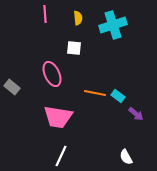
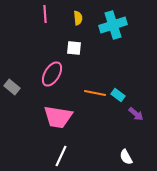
pink ellipse: rotated 55 degrees clockwise
cyan rectangle: moved 1 px up
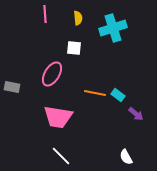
cyan cross: moved 3 px down
gray rectangle: rotated 28 degrees counterclockwise
white line: rotated 70 degrees counterclockwise
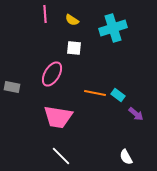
yellow semicircle: moved 6 px left, 2 px down; rotated 128 degrees clockwise
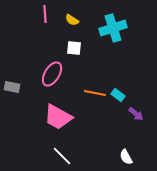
pink trapezoid: rotated 20 degrees clockwise
white line: moved 1 px right
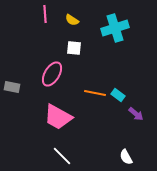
cyan cross: moved 2 px right
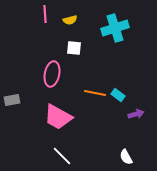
yellow semicircle: moved 2 px left; rotated 48 degrees counterclockwise
pink ellipse: rotated 20 degrees counterclockwise
gray rectangle: moved 13 px down; rotated 21 degrees counterclockwise
purple arrow: rotated 56 degrees counterclockwise
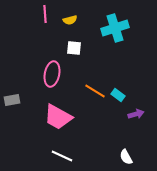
orange line: moved 2 px up; rotated 20 degrees clockwise
white line: rotated 20 degrees counterclockwise
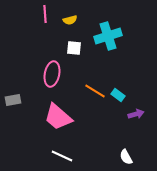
cyan cross: moved 7 px left, 8 px down
gray rectangle: moved 1 px right
pink trapezoid: rotated 12 degrees clockwise
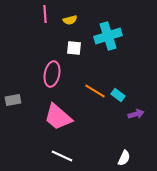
white semicircle: moved 2 px left, 1 px down; rotated 126 degrees counterclockwise
